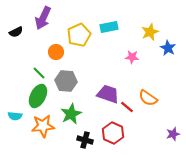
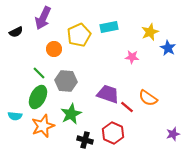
orange circle: moved 2 px left, 3 px up
green ellipse: moved 1 px down
orange star: rotated 15 degrees counterclockwise
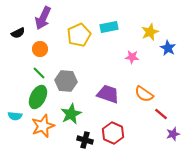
black semicircle: moved 2 px right, 1 px down
orange circle: moved 14 px left
orange semicircle: moved 4 px left, 4 px up
red line: moved 34 px right, 7 px down
